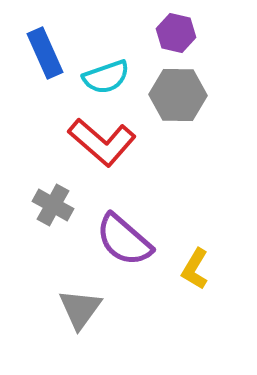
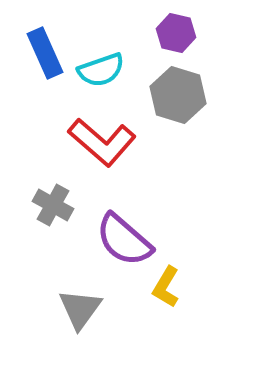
cyan semicircle: moved 5 px left, 7 px up
gray hexagon: rotated 16 degrees clockwise
yellow L-shape: moved 29 px left, 18 px down
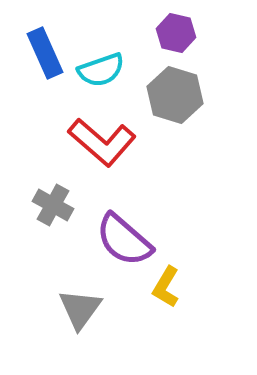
gray hexagon: moved 3 px left
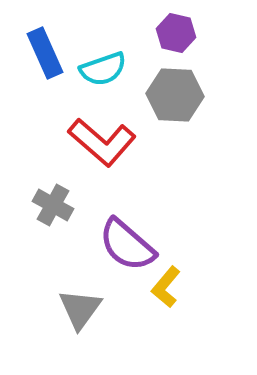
cyan semicircle: moved 2 px right, 1 px up
gray hexagon: rotated 14 degrees counterclockwise
purple semicircle: moved 3 px right, 5 px down
yellow L-shape: rotated 9 degrees clockwise
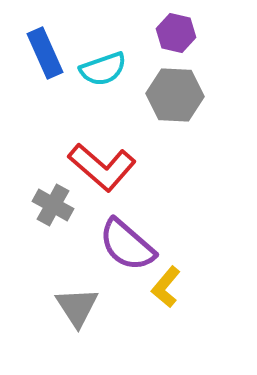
red L-shape: moved 25 px down
gray triangle: moved 3 px left, 2 px up; rotated 9 degrees counterclockwise
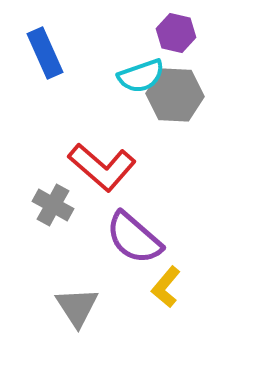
cyan semicircle: moved 38 px right, 7 px down
purple semicircle: moved 7 px right, 7 px up
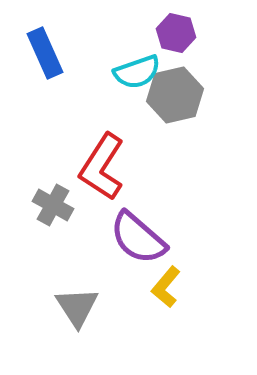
cyan semicircle: moved 4 px left, 4 px up
gray hexagon: rotated 16 degrees counterclockwise
red L-shape: rotated 82 degrees clockwise
purple semicircle: moved 4 px right
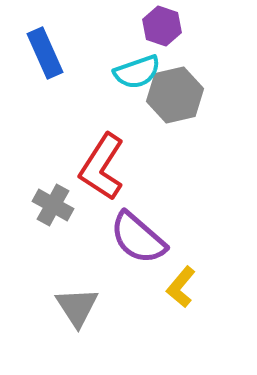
purple hexagon: moved 14 px left, 7 px up; rotated 6 degrees clockwise
yellow L-shape: moved 15 px right
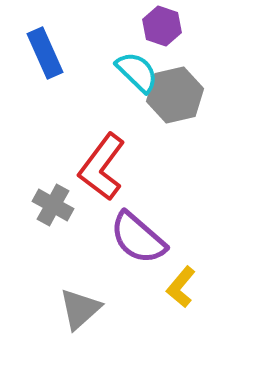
cyan semicircle: rotated 117 degrees counterclockwise
red L-shape: rotated 4 degrees clockwise
gray triangle: moved 3 px right, 2 px down; rotated 21 degrees clockwise
